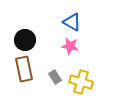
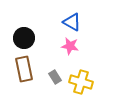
black circle: moved 1 px left, 2 px up
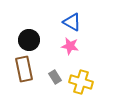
black circle: moved 5 px right, 2 px down
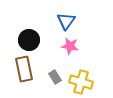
blue triangle: moved 6 px left, 1 px up; rotated 36 degrees clockwise
